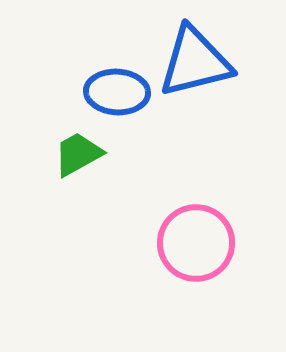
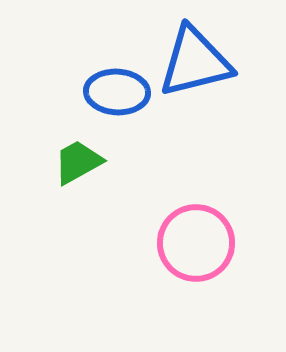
green trapezoid: moved 8 px down
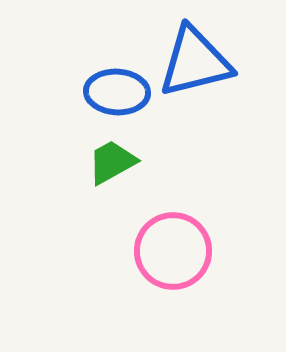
green trapezoid: moved 34 px right
pink circle: moved 23 px left, 8 px down
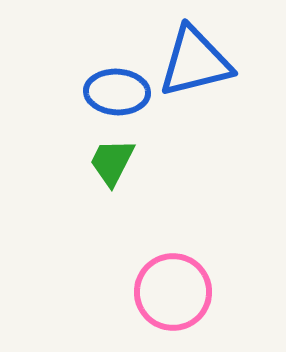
green trapezoid: rotated 34 degrees counterclockwise
pink circle: moved 41 px down
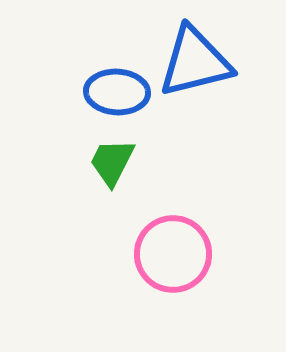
pink circle: moved 38 px up
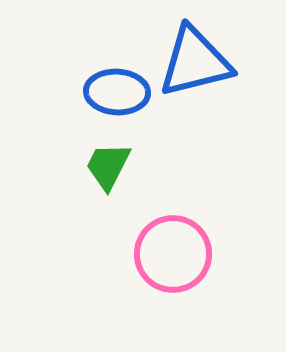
green trapezoid: moved 4 px left, 4 px down
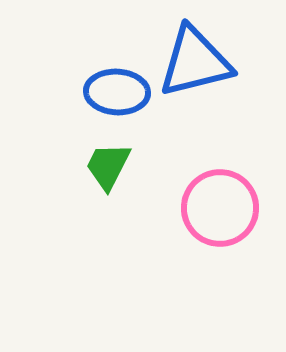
pink circle: moved 47 px right, 46 px up
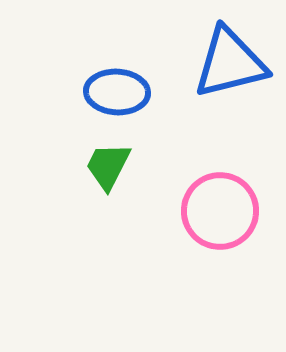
blue triangle: moved 35 px right, 1 px down
pink circle: moved 3 px down
